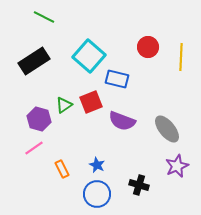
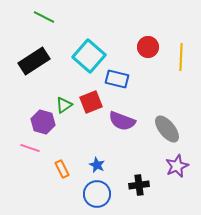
purple hexagon: moved 4 px right, 3 px down
pink line: moved 4 px left; rotated 54 degrees clockwise
black cross: rotated 24 degrees counterclockwise
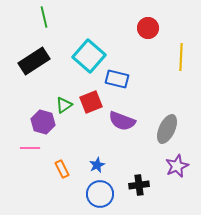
green line: rotated 50 degrees clockwise
red circle: moved 19 px up
gray ellipse: rotated 64 degrees clockwise
pink line: rotated 18 degrees counterclockwise
blue star: rotated 21 degrees clockwise
blue circle: moved 3 px right
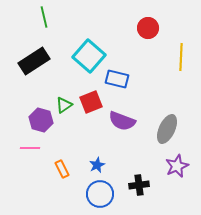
purple hexagon: moved 2 px left, 2 px up
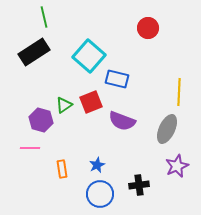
yellow line: moved 2 px left, 35 px down
black rectangle: moved 9 px up
orange rectangle: rotated 18 degrees clockwise
